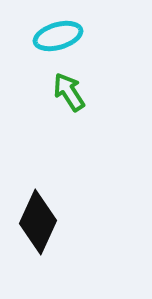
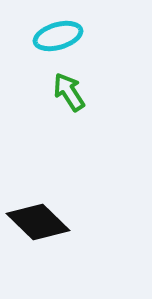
black diamond: rotated 70 degrees counterclockwise
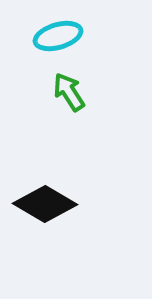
black diamond: moved 7 px right, 18 px up; rotated 14 degrees counterclockwise
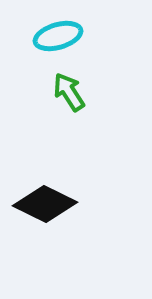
black diamond: rotated 4 degrees counterclockwise
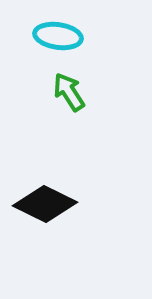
cyan ellipse: rotated 24 degrees clockwise
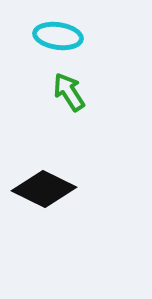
black diamond: moved 1 px left, 15 px up
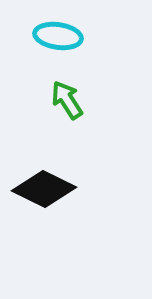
green arrow: moved 2 px left, 8 px down
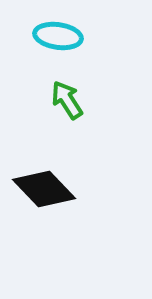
black diamond: rotated 20 degrees clockwise
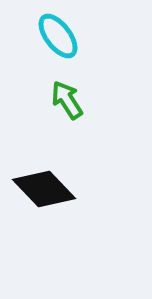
cyan ellipse: rotated 45 degrees clockwise
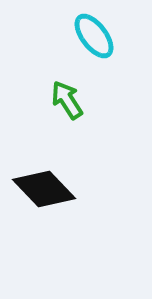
cyan ellipse: moved 36 px right
